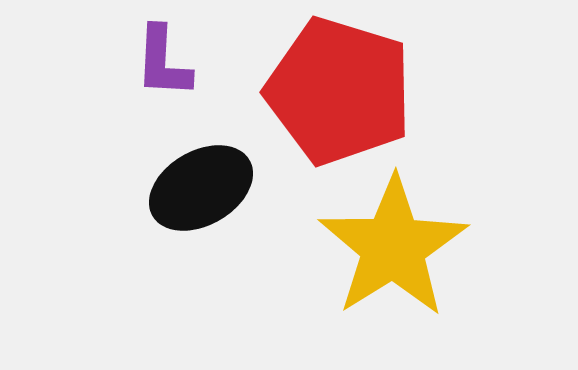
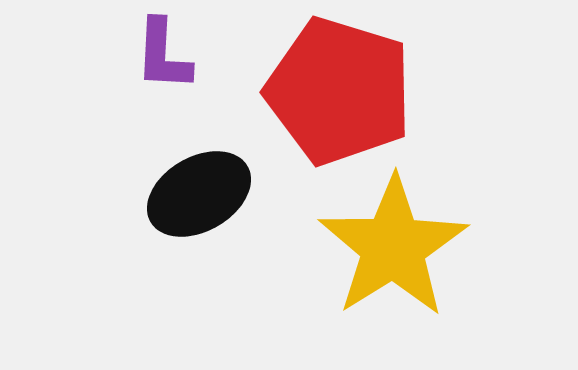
purple L-shape: moved 7 px up
black ellipse: moved 2 px left, 6 px down
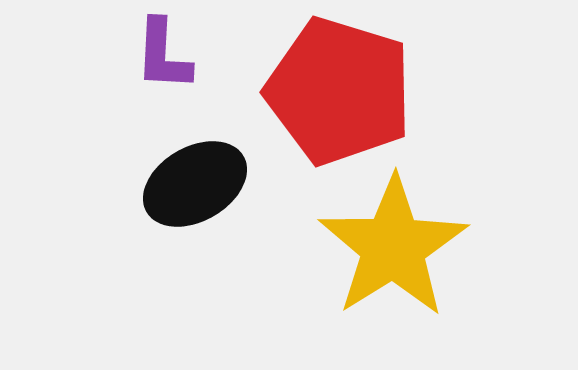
black ellipse: moved 4 px left, 10 px up
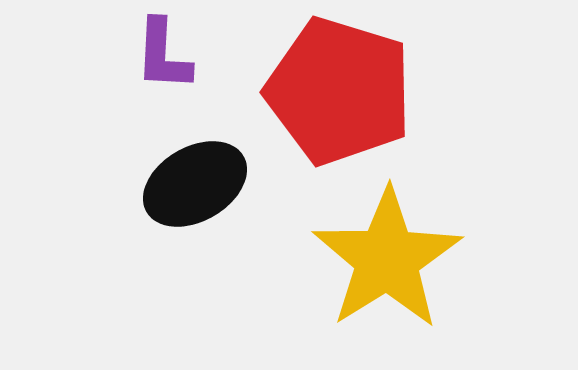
yellow star: moved 6 px left, 12 px down
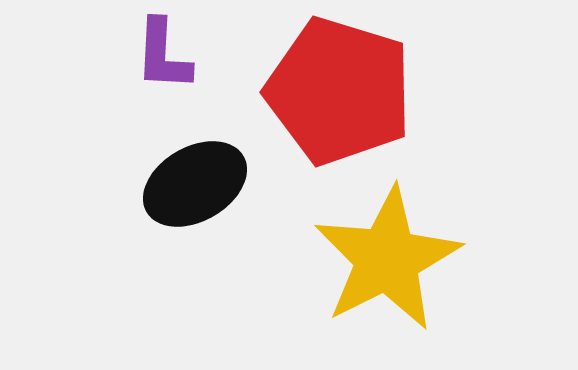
yellow star: rotated 5 degrees clockwise
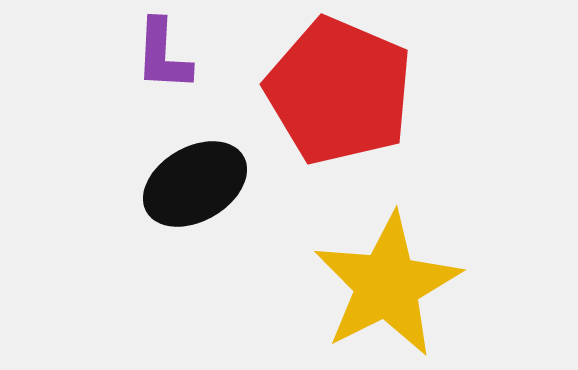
red pentagon: rotated 6 degrees clockwise
yellow star: moved 26 px down
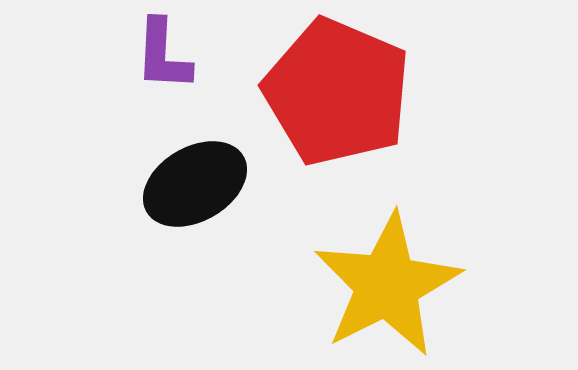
red pentagon: moved 2 px left, 1 px down
